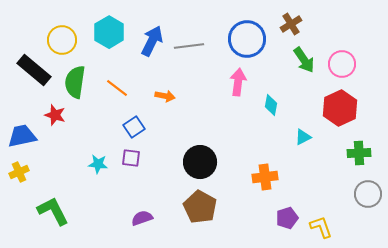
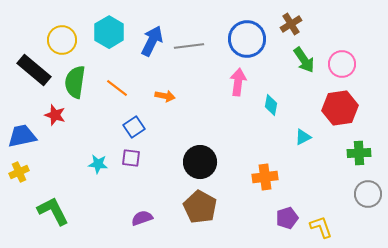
red hexagon: rotated 16 degrees clockwise
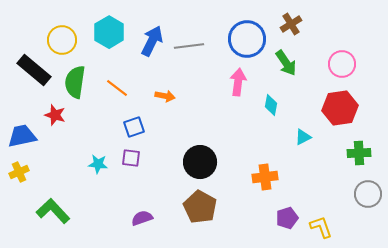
green arrow: moved 18 px left, 3 px down
blue square: rotated 15 degrees clockwise
green L-shape: rotated 16 degrees counterclockwise
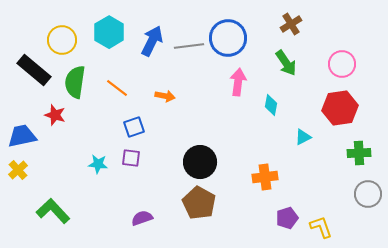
blue circle: moved 19 px left, 1 px up
yellow cross: moved 1 px left, 2 px up; rotated 18 degrees counterclockwise
brown pentagon: moved 1 px left, 4 px up
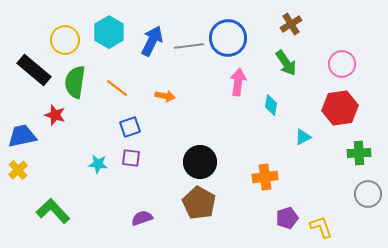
yellow circle: moved 3 px right
blue square: moved 4 px left
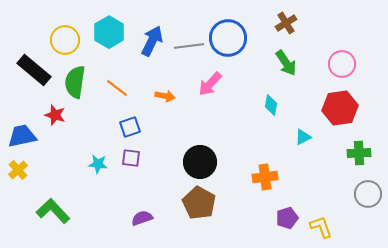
brown cross: moved 5 px left, 1 px up
pink arrow: moved 28 px left, 2 px down; rotated 144 degrees counterclockwise
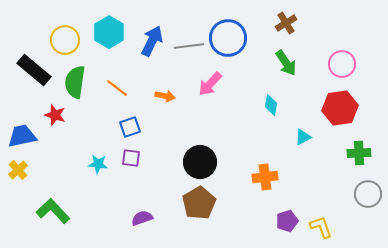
brown pentagon: rotated 12 degrees clockwise
purple pentagon: moved 3 px down
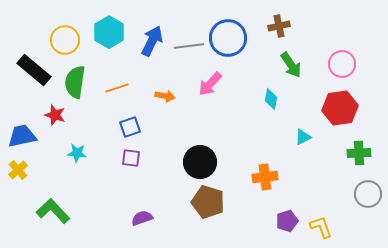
brown cross: moved 7 px left, 3 px down; rotated 20 degrees clockwise
green arrow: moved 5 px right, 2 px down
orange line: rotated 55 degrees counterclockwise
cyan diamond: moved 6 px up
cyan star: moved 21 px left, 11 px up
brown pentagon: moved 9 px right, 1 px up; rotated 24 degrees counterclockwise
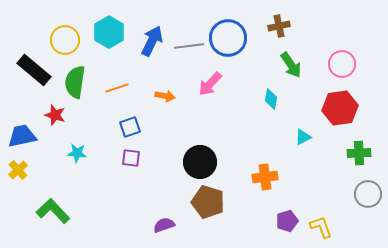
purple semicircle: moved 22 px right, 7 px down
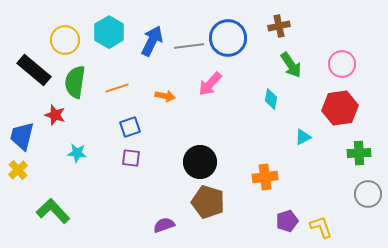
blue trapezoid: rotated 64 degrees counterclockwise
